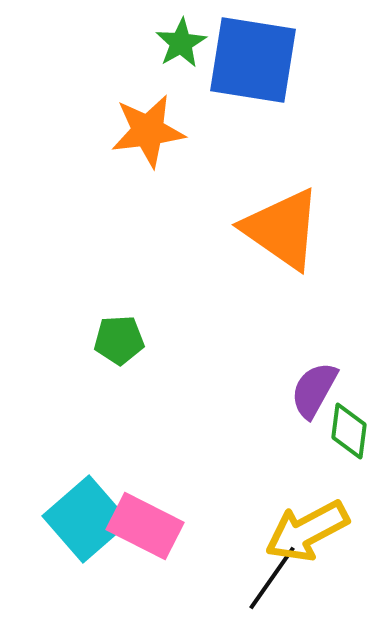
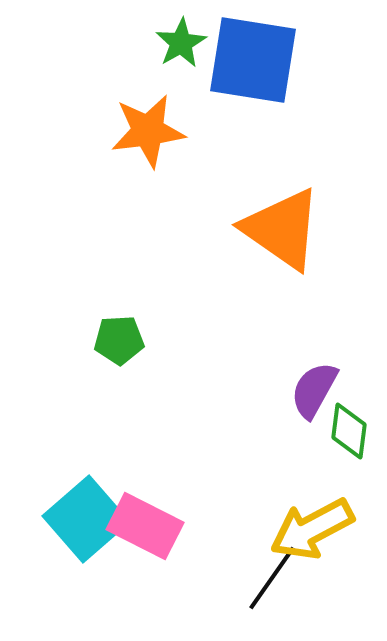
yellow arrow: moved 5 px right, 2 px up
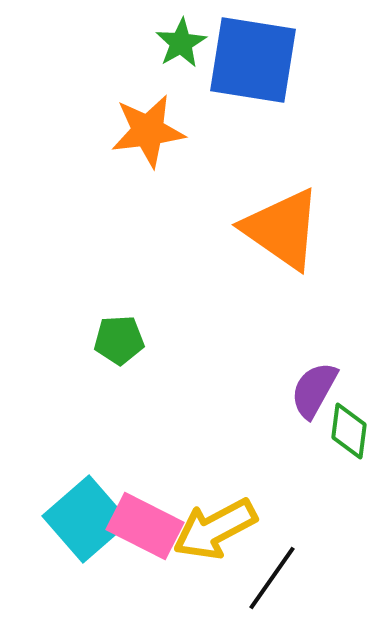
yellow arrow: moved 97 px left
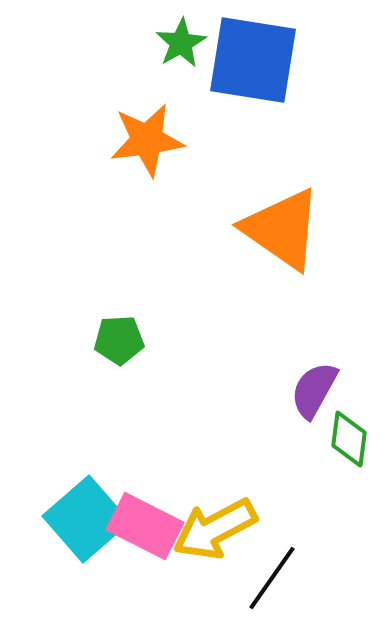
orange star: moved 1 px left, 9 px down
green diamond: moved 8 px down
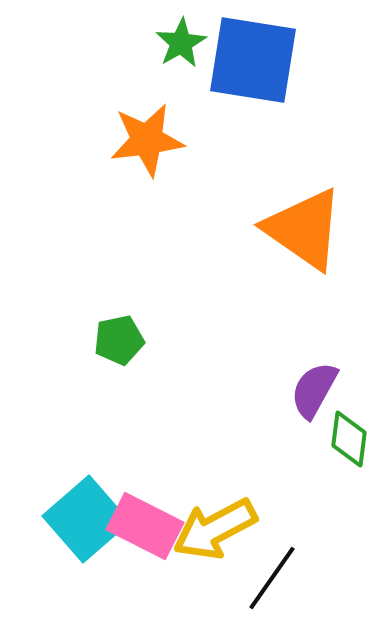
orange triangle: moved 22 px right
green pentagon: rotated 9 degrees counterclockwise
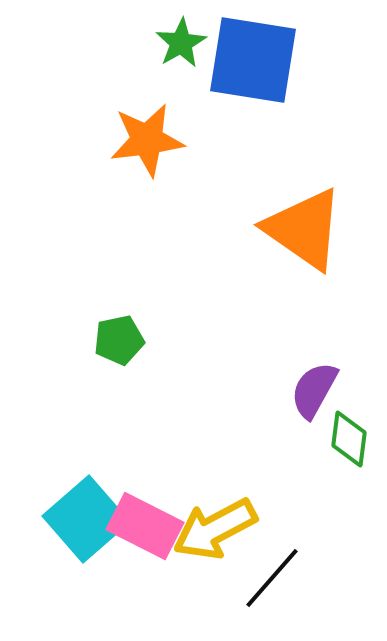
black line: rotated 6 degrees clockwise
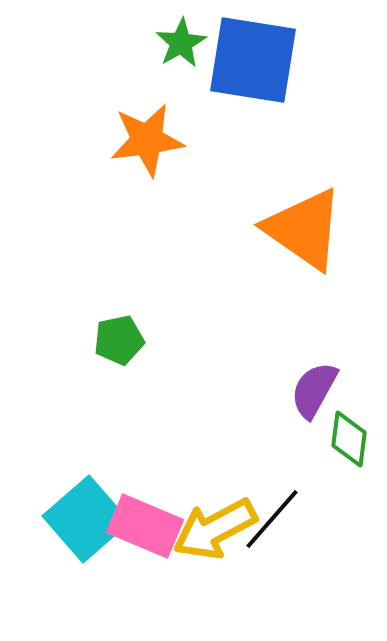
pink rectangle: rotated 4 degrees counterclockwise
black line: moved 59 px up
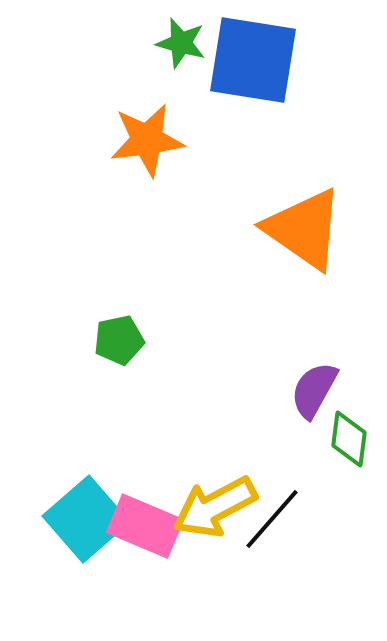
green star: rotated 27 degrees counterclockwise
yellow arrow: moved 22 px up
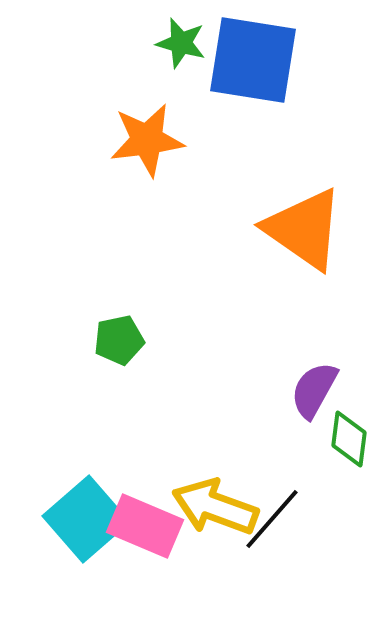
yellow arrow: rotated 48 degrees clockwise
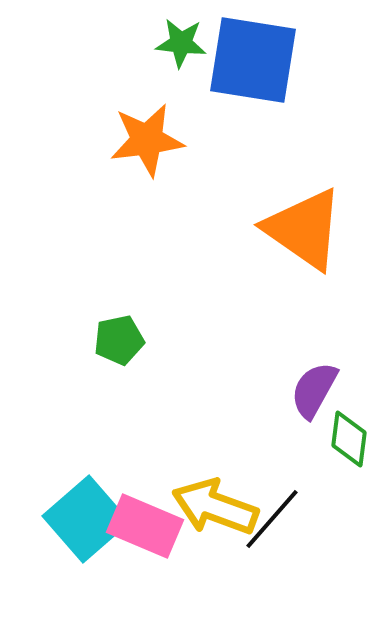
green star: rotated 9 degrees counterclockwise
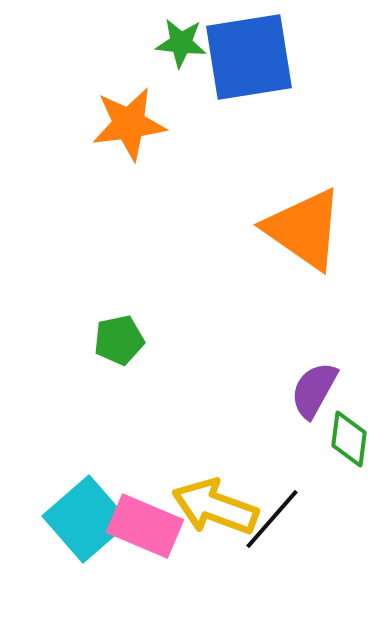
blue square: moved 4 px left, 3 px up; rotated 18 degrees counterclockwise
orange star: moved 18 px left, 16 px up
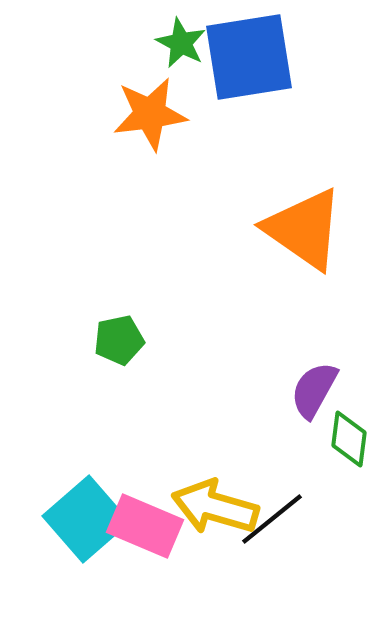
green star: rotated 21 degrees clockwise
orange star: moved 21 px right, 10 px up
yellow arrow: rotated 4 degrees counterclockwise
black line: rotated 10 degrees clockwise
